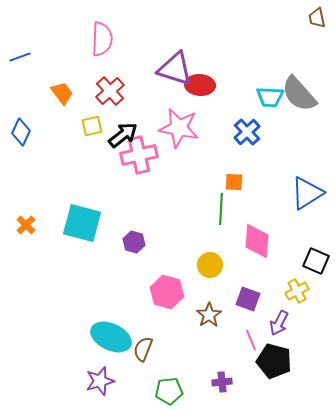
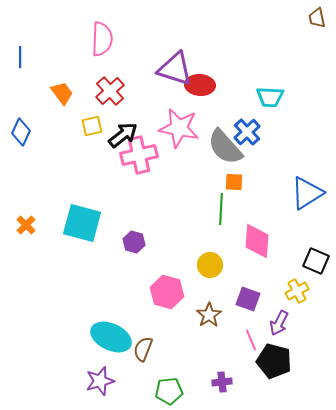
blue line: rotated 70 degrees counterclockwise
gray semicircle: moved 74 px left, 53 px down
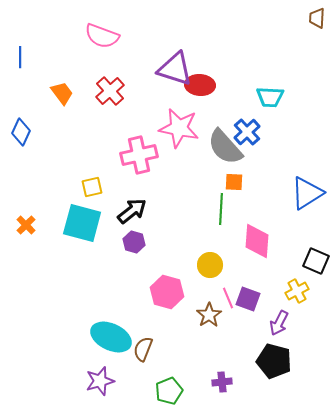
brown trapezoid: rotated 15 degrees clockwise
pink semicircle: moved 3 px up; rotated 108 degrees clockwise
yellow square: moved 61 px down
black arrow: moved 9 px right, 76 px down
pink line: moved 23 px left, 42 px up
green pentagon: rotated 16 degrees counterclockwise
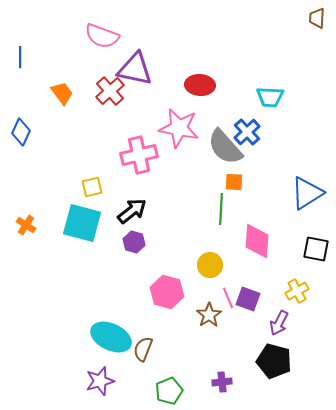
purple triangle: moved 40 px left; rotated 6 degrees counterclockwise
orange cross: rotated 12 degrees counterclockwise
black square: moved 12 px up; rotated 12 degrees counterclockwise
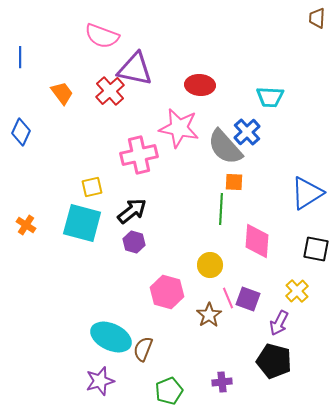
yellow cross: rotated 15 degrees counterclockwise
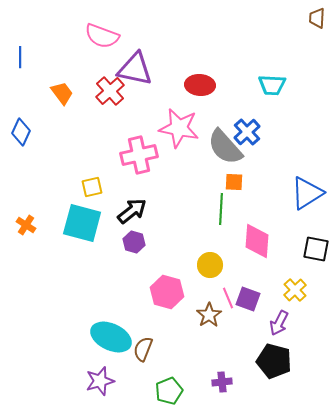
cyan trapezoid: moved 2 px right, 12 px up
yellow cross: moved 2 px left, 1 px up
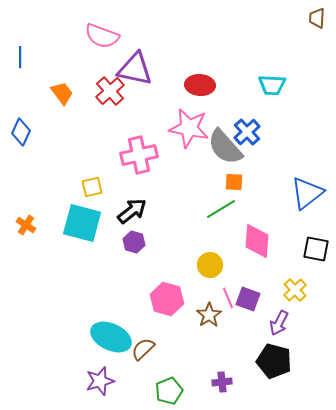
pink star: moved 10 px right
blue triangle: rotated 6 degrees counterclockwise
green line: rotated 56 degrees clockwise
pink hexagon: moved 7 px down
brown semicircle: rotated 25 degrees clockwise
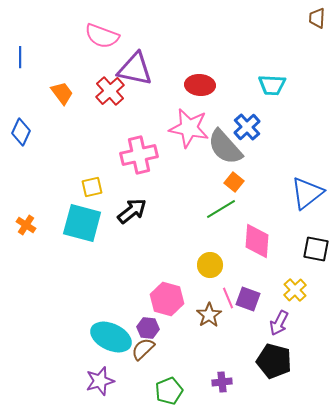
blue cross: moved 5 px up
orange square: rotated 36 degrees clockwise
purple hexagon: moved 14 px right, 86 px down; rotated 10 degrees counterclockwise
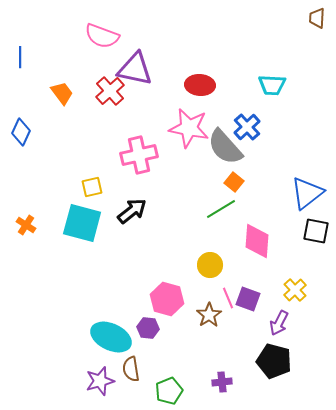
black square: moved 18 px up
brown semicircle: moved 12 px left, 20 px down; rotated 55 degrees counterclockwise
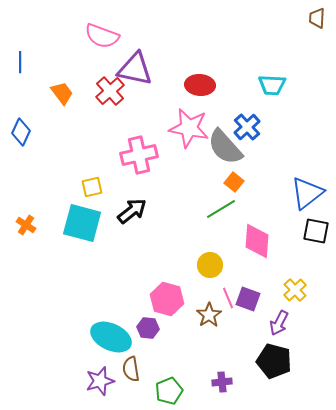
blue line: moved 5 px down
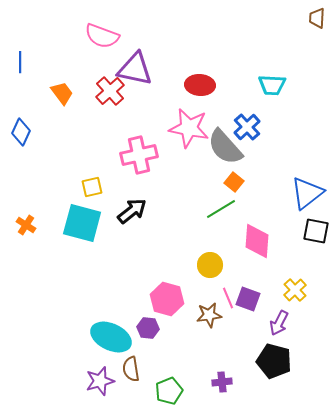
brown star: rotated 25 degrees clockwise
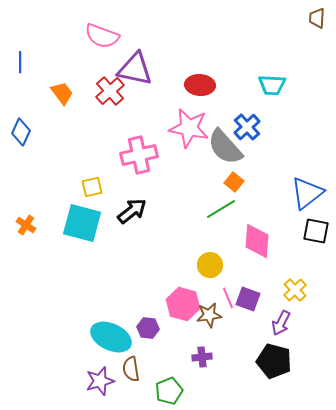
pink hexagon: moved 16 px right, 5 px down
purple arrow: moved 2 px right
purple cross: moved 20 px left, 25 px up
